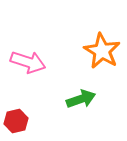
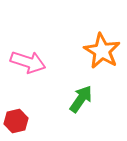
green arrow: rotated 36 degrees counterclockwise
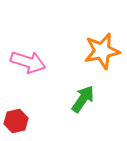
orange star: rotated 30 degrees clockwise
green arrow: moved 2 px right
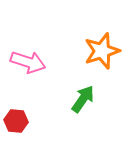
orange star: rotated 6 degrees counterclockwise
red hexagon: rotated 20 degrees clockwise
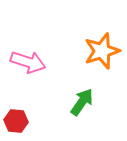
green arrow: moved 1 px left, 3 px down
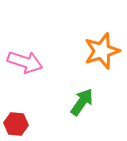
pink arrow: moved 3 px left
red hexagon: moved 3 px down
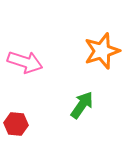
green arrow: moved 3 px down
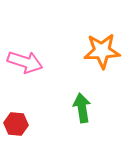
orange star: rotated 15 degrees clockwise
green arrow: moved 3 px down; rotated 44 degrees counterclockwise
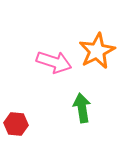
orange star: moved 5 px left; rotated 24 degrees counterclockwise
pink arrow: moved 29 px right
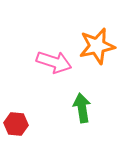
orange star: moved 5 px up; rotated 15 degrees clockwise
